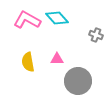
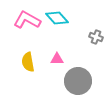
gray cross: moved 2 px down
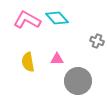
gray cross: moved 1 px right, 4 px down
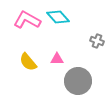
cyan diamond: moved 1 px right, 1 px up
yellow semicircle: rotated 30 degrees counterclockwise
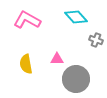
cyan diamond: moved 18 px right
gray cross: moved 1 px left, 1 px up
yellow semicircle: moved 2 px left, 2 px down; rotated 30 degrees clockwise
gray circle: moved 2 px left, 2 px up
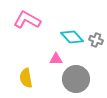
cyan diamond: moved 4 px left, 20 px down
pink triangle: moved 1 px left
yellow semicircle: moved 14 px down
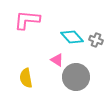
pink L-shape: rotated 24 degrees counterclockwise
pink triangle: moved 1 px right, 1 px down; rotated 32 degrees clockwise
gray circle: moved 2 px up
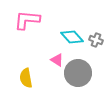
gray circle: moved 2 px right, 4 px up
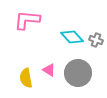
pink triangle: moved 8 px left, 10 px down
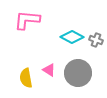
cyan diamond: rotated 20 degrees counterclockwise
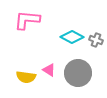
yellow semicircle: moved 1 px up; rotated 72 degrees counterclockwise
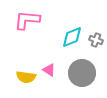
cyan diamond: rotated 50 degrees counterclockwise
gray circle: moved 4 px right
